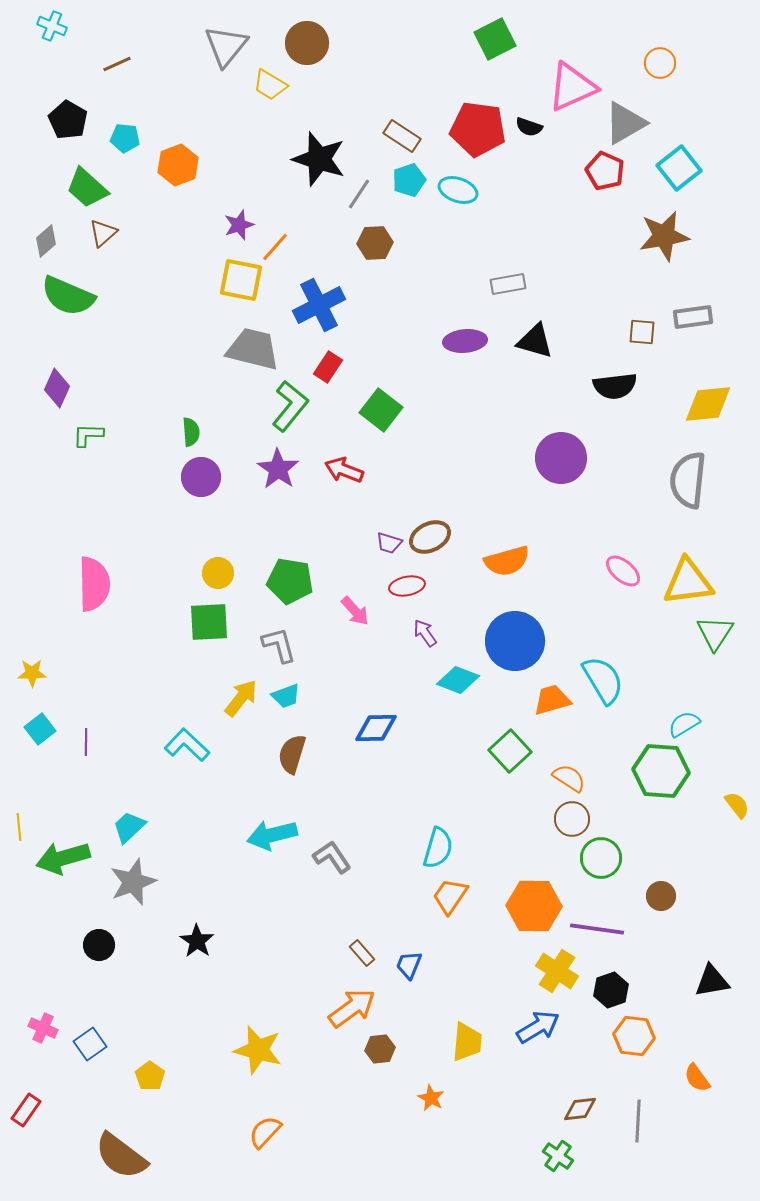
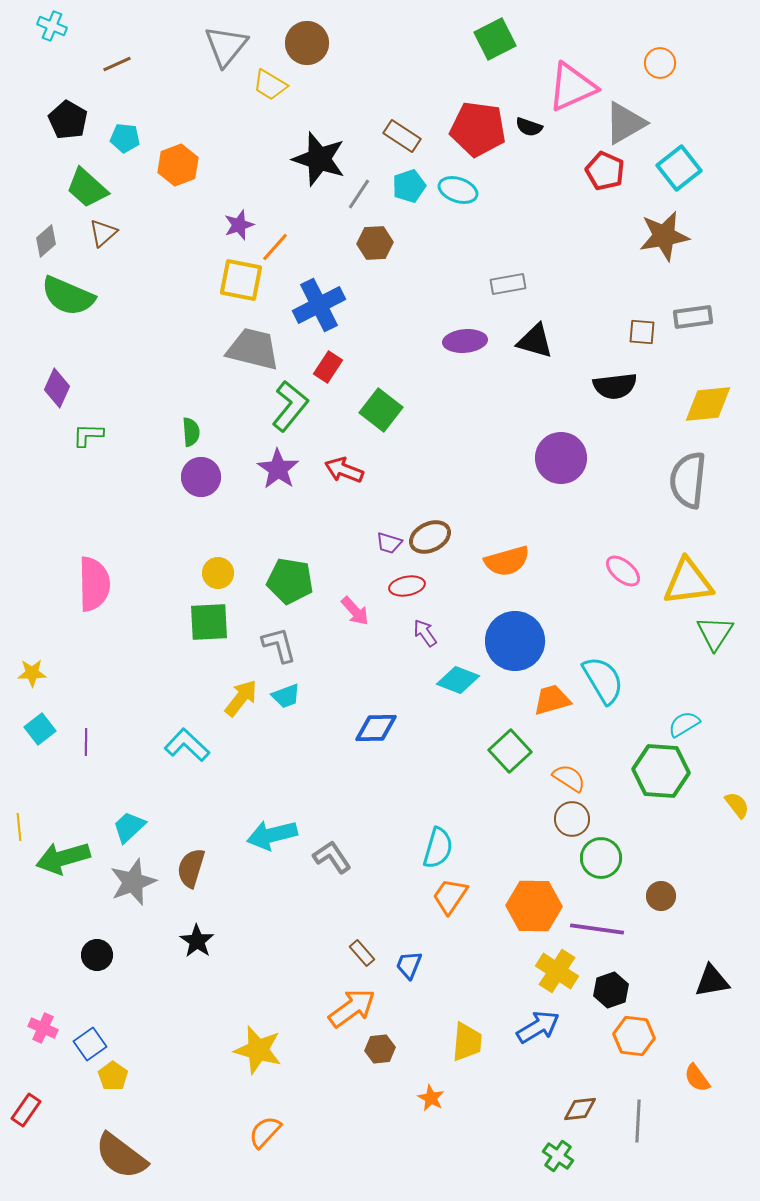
cyan pentagon at (409, 180): moved 6 px down
brown semicircle at (292, 754): moved 101 px left, 114 px down
black circle at (99, 945): moved 2 px left, 10 px down
yellow pentagon at (150, 1076): moved 37 px left
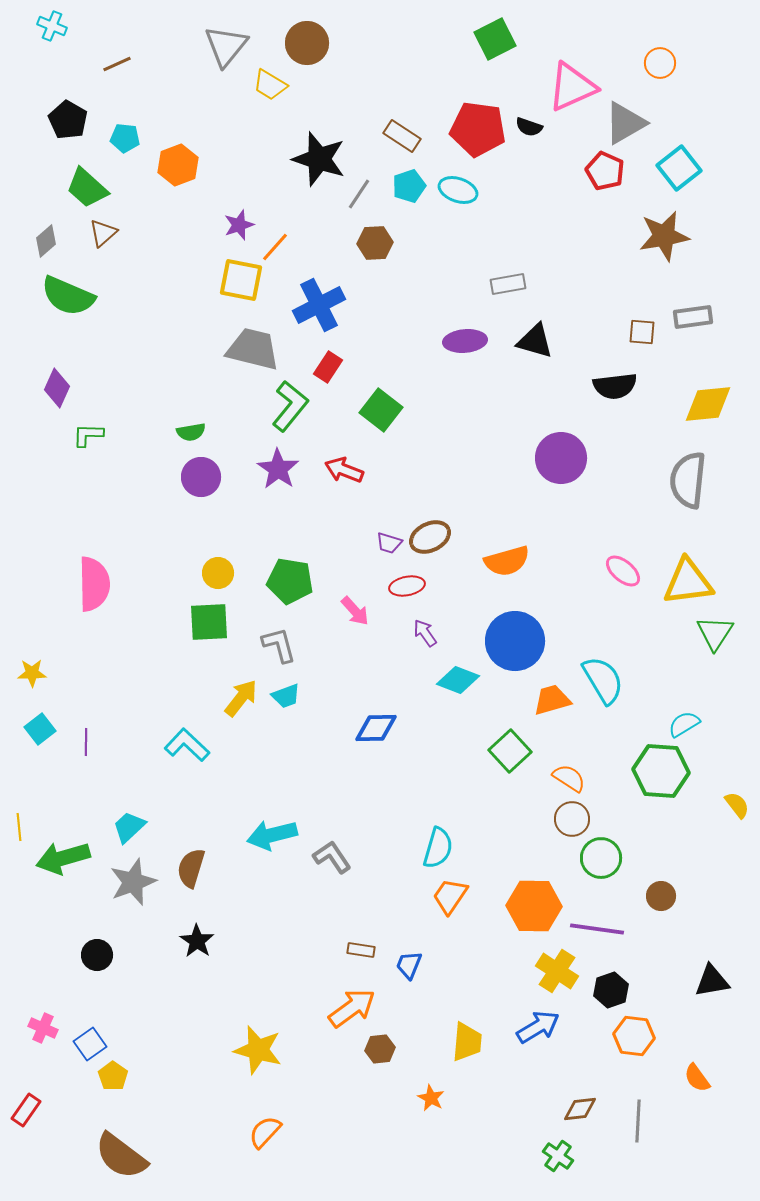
green semicircle at (191, 432): rotated 84 degrees clockwise
brown rectangle at (362, 953): moved 1 px left, 3 px up; rotated 40 degrees counterclockwise
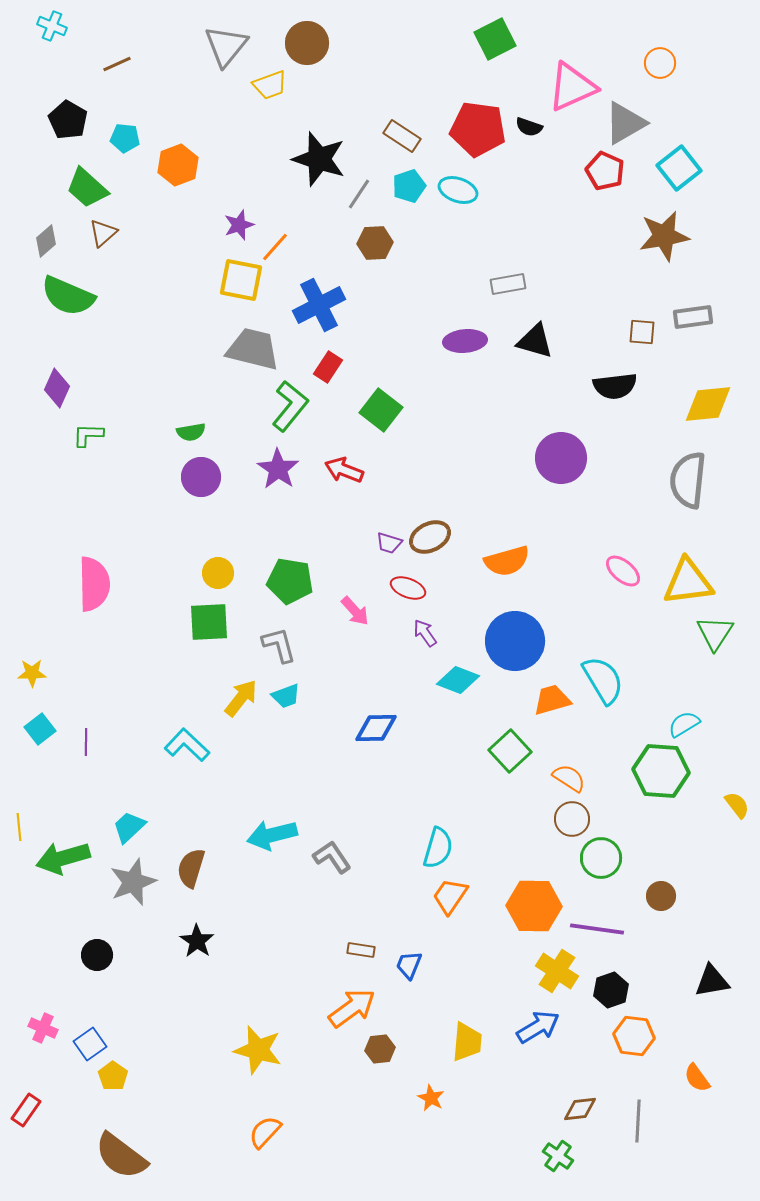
yellow trapezoid at (270, 85): rotated 51 degrees counterclockwise
red ellipse at (407, 586): moved 1 px right, 2 px down; rotated 32 degrees clockwise
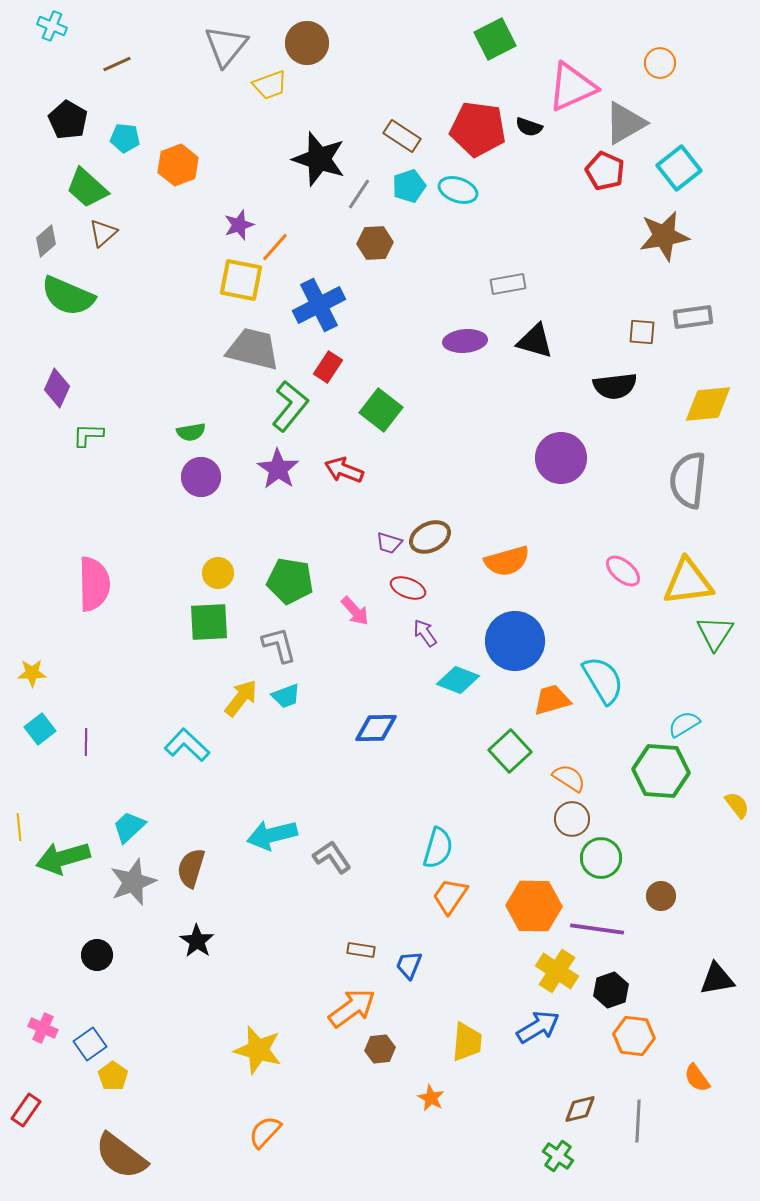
black triangle at (712, 981): moved 5 px right, 2 px up
brown diamond at (580, 1109): rotated 8 degrees counterclockwise
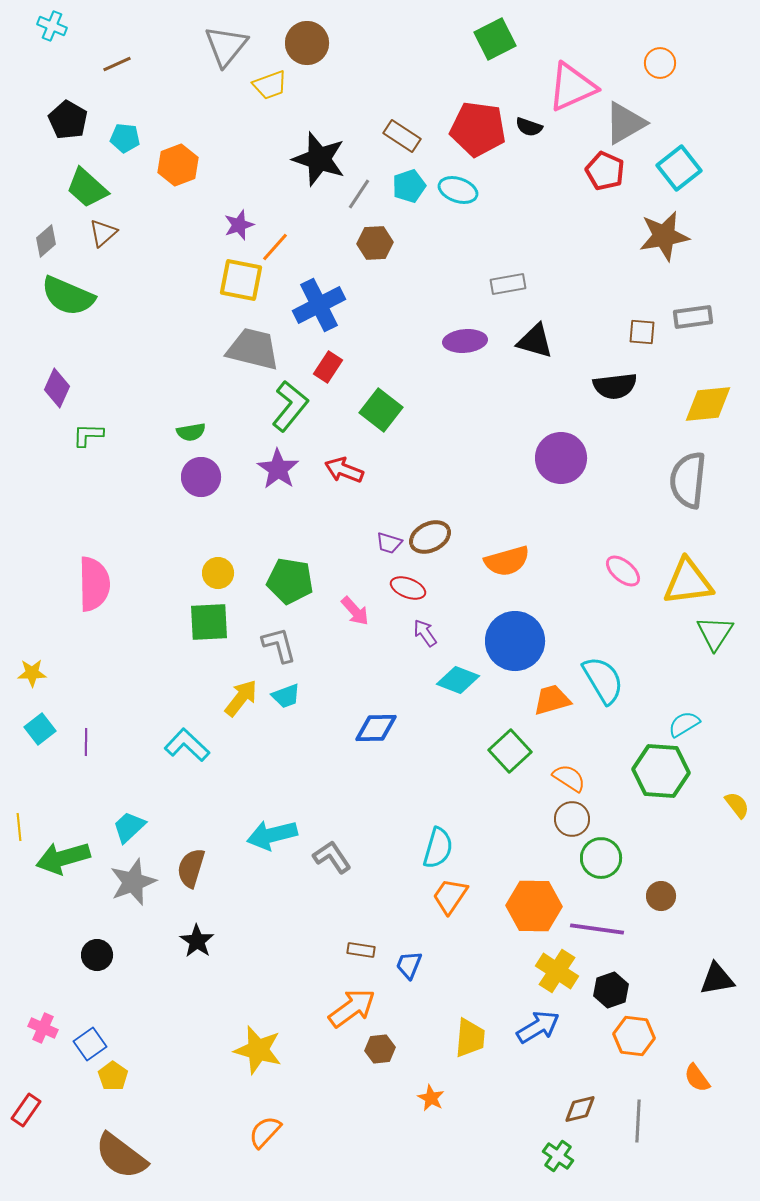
yellow trapezoid at (467, 1042): moved 3 px right, 4 px up
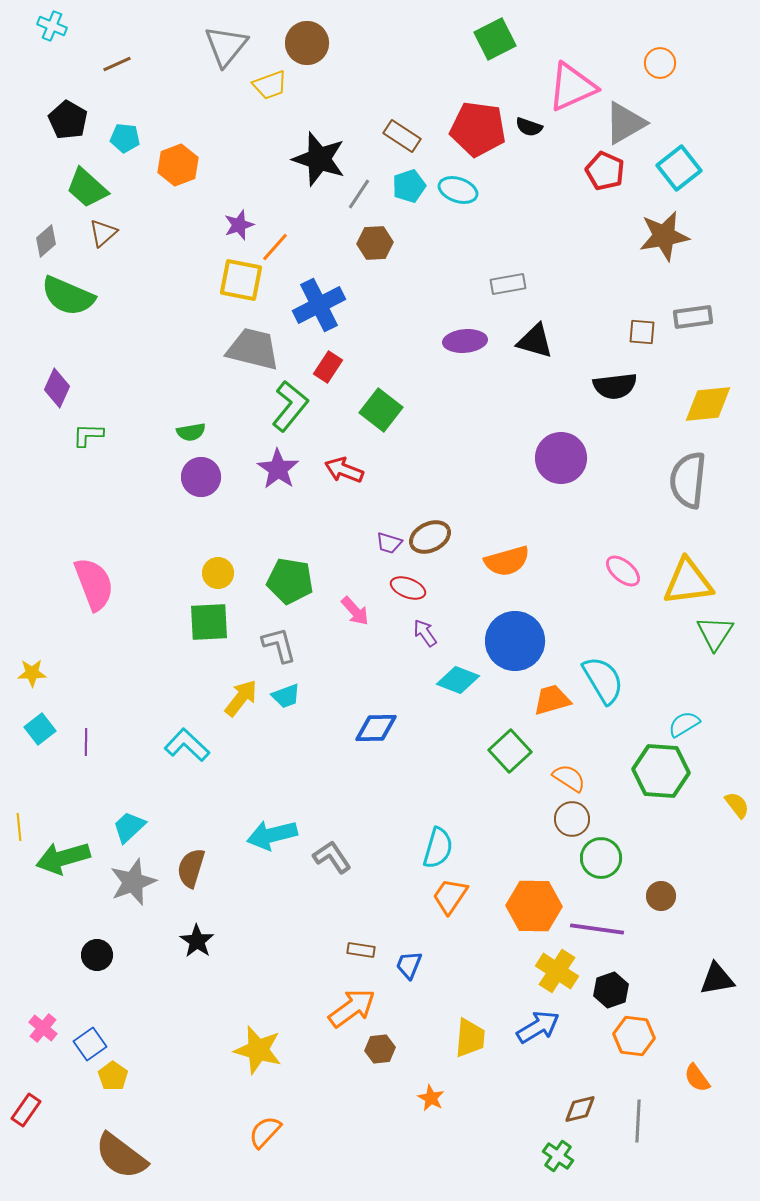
pink semicircle at (94, 584): rotated 20 degrees counterclockwise
pink cross at (43, 1028): rotated 16 degrees clockwise
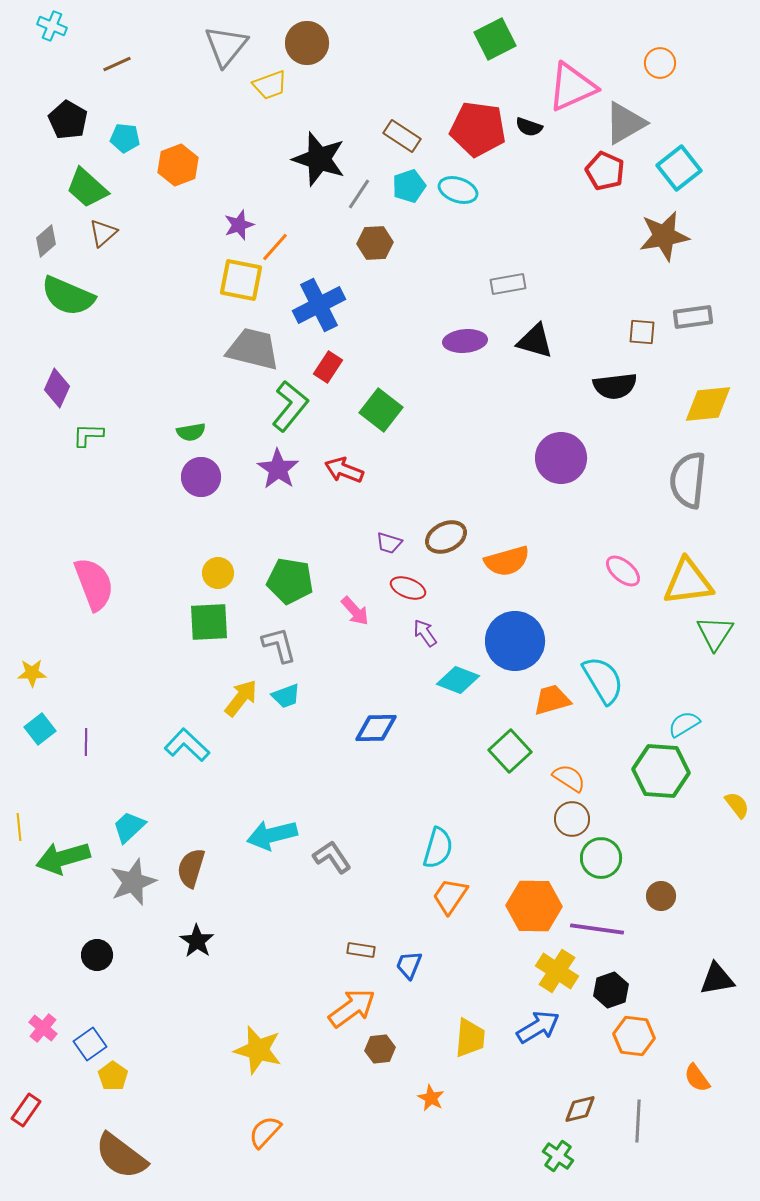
brown ellipse at (430, 537): moved 16 px right
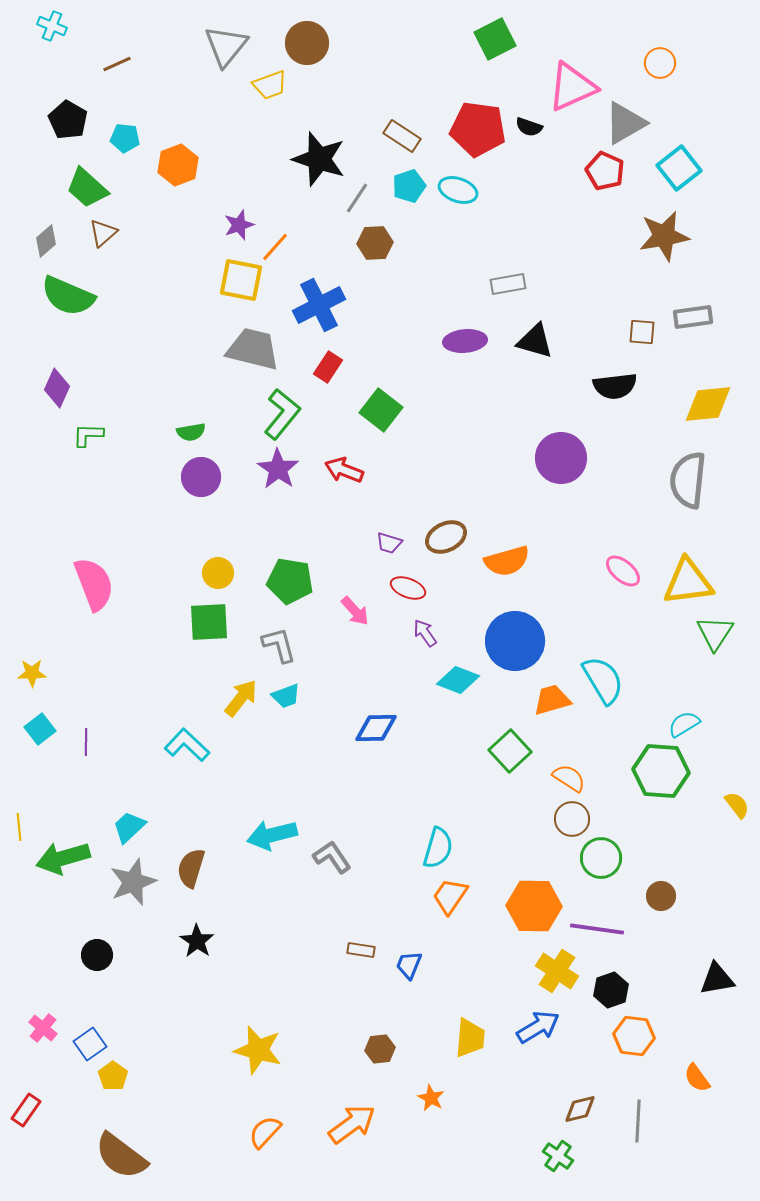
gray line at (359, 194): moved 2 px left, 4 px down
green L-shape at (290, 406): moved 8 px left, 8 px down
orange arrow at (352, 1008): moved 116 px down
